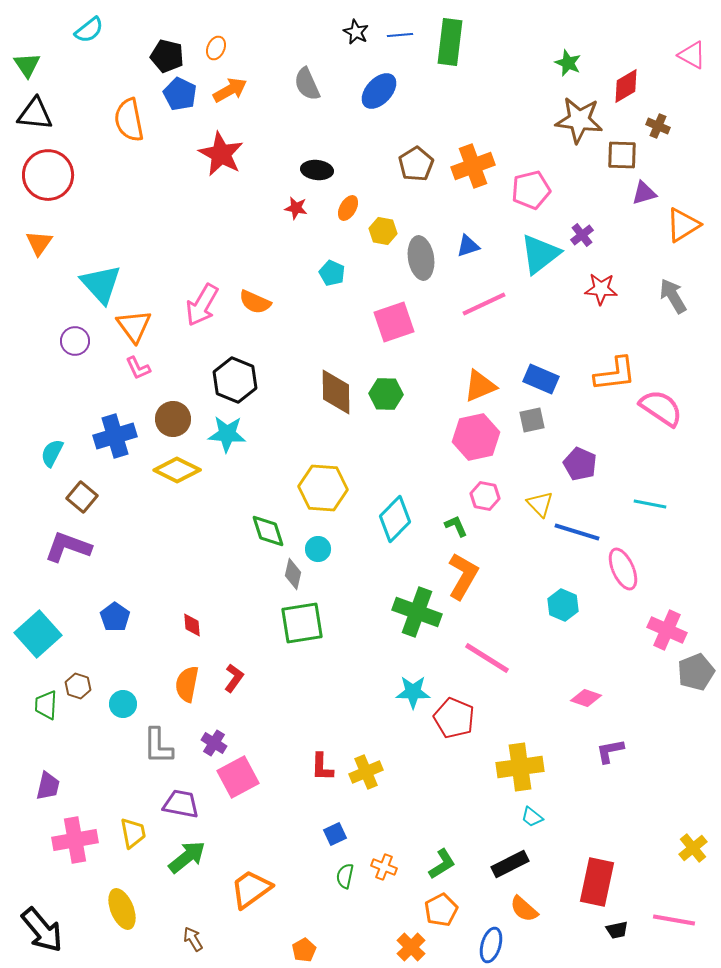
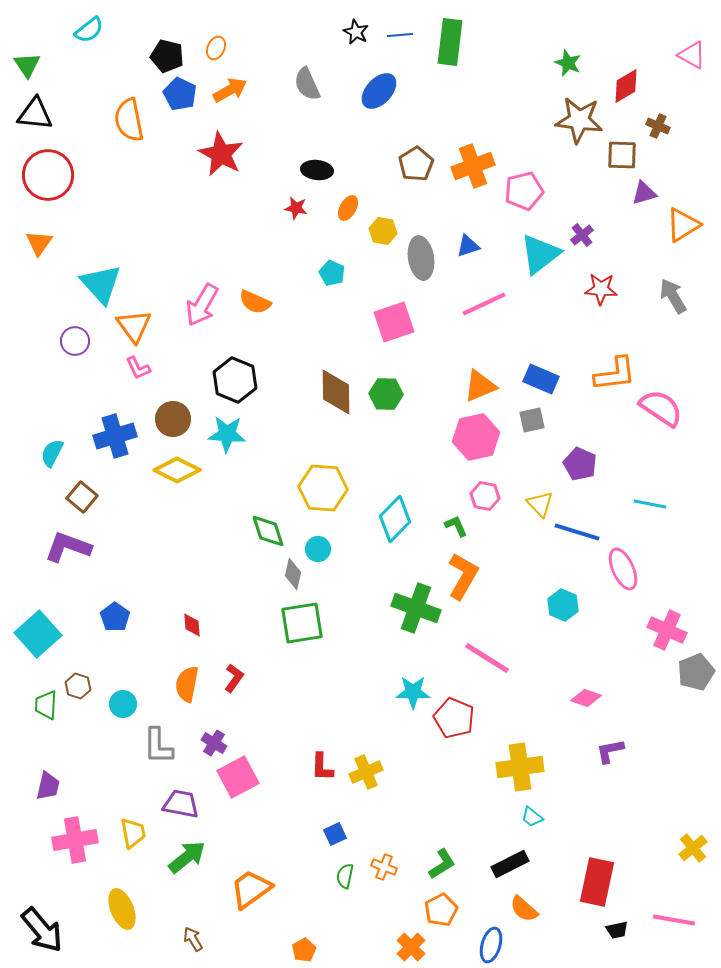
pink pentagon at (531, 190): moved 7 px left, 1 px down
green cross at (417, 612): moved 1 px left, 4 px up
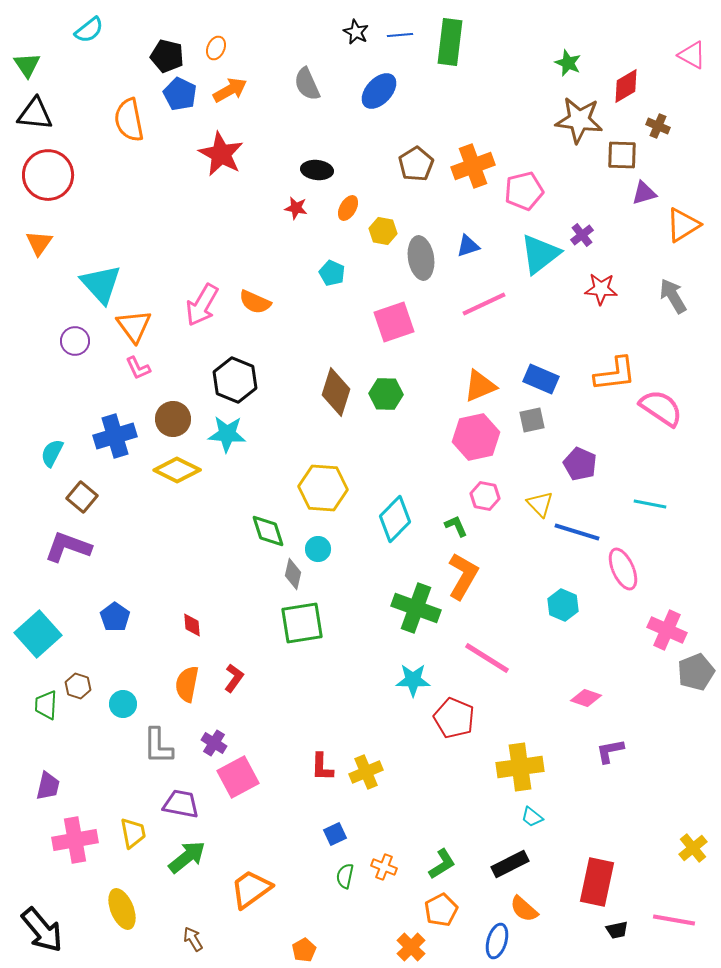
brown diamond at (336, 392): rotated 18 degrees clockwise
cyan star at (413, 692): moved 12 px up
blue ellipse at (491, 945): moved 6 px right, 4 px up
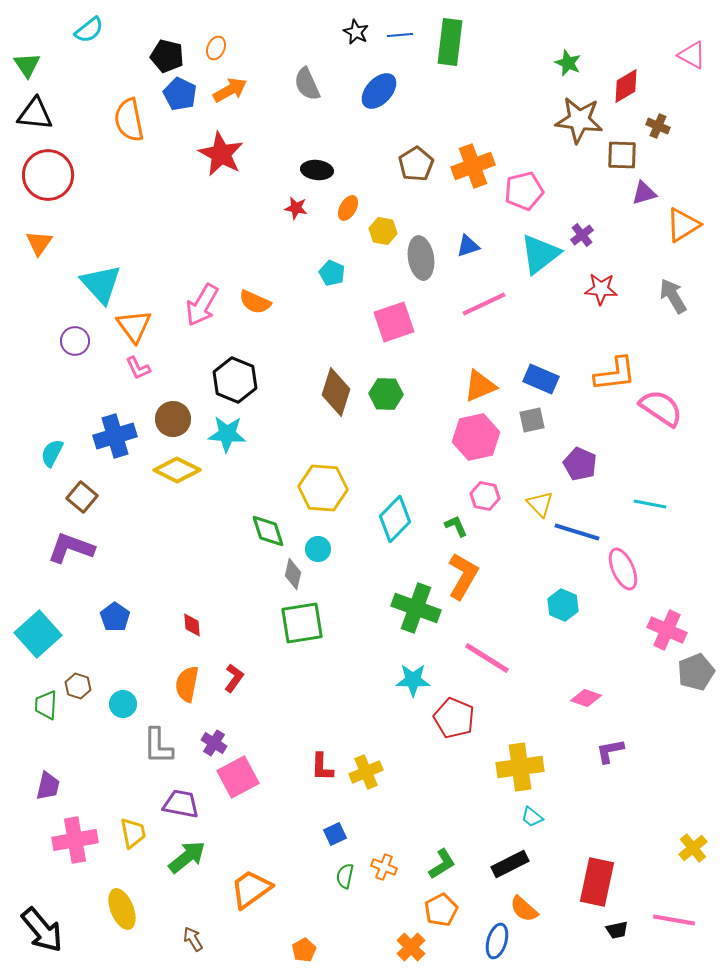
purple L-shape at (68, 547): moved 3 px right, 1 px down
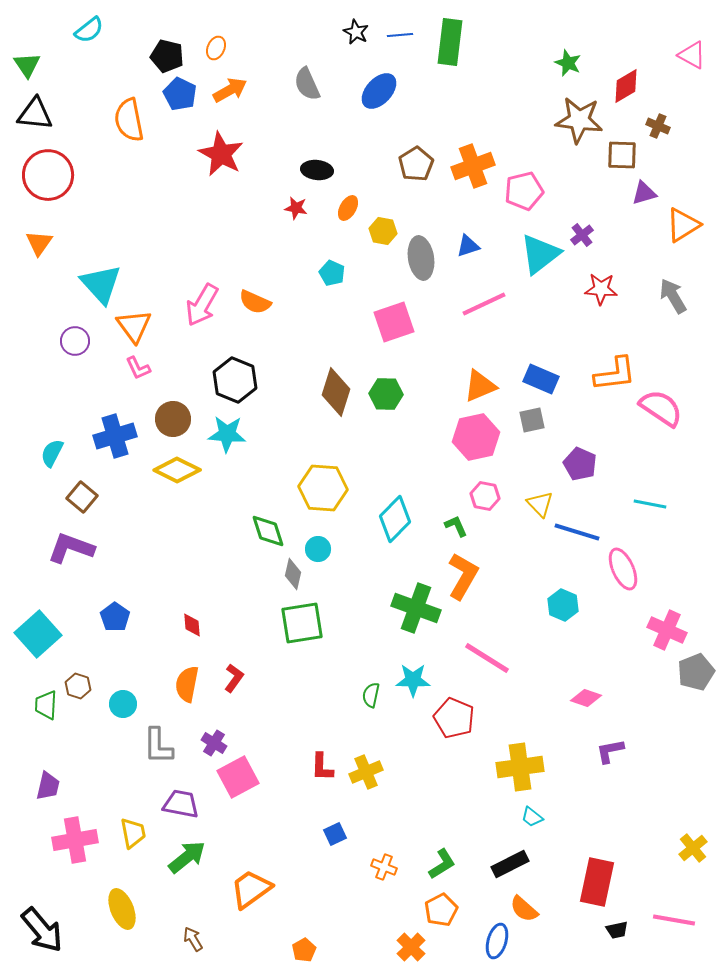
green semicircle at (345, 876): moved 26 px right, 181 px up
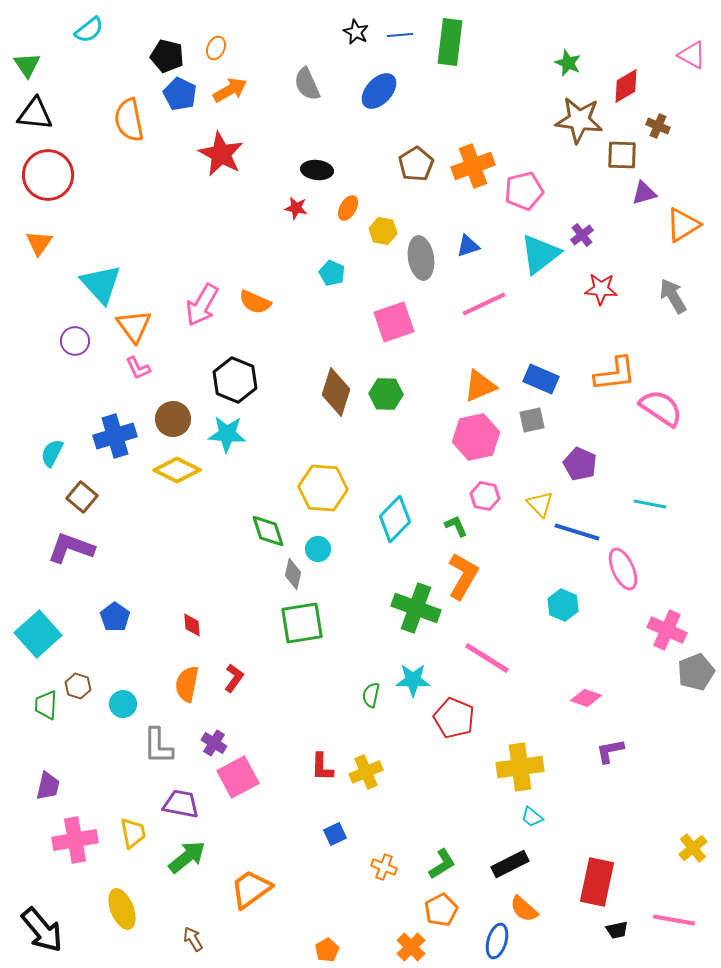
orange pentagon at (304, 950): moved 23 px right
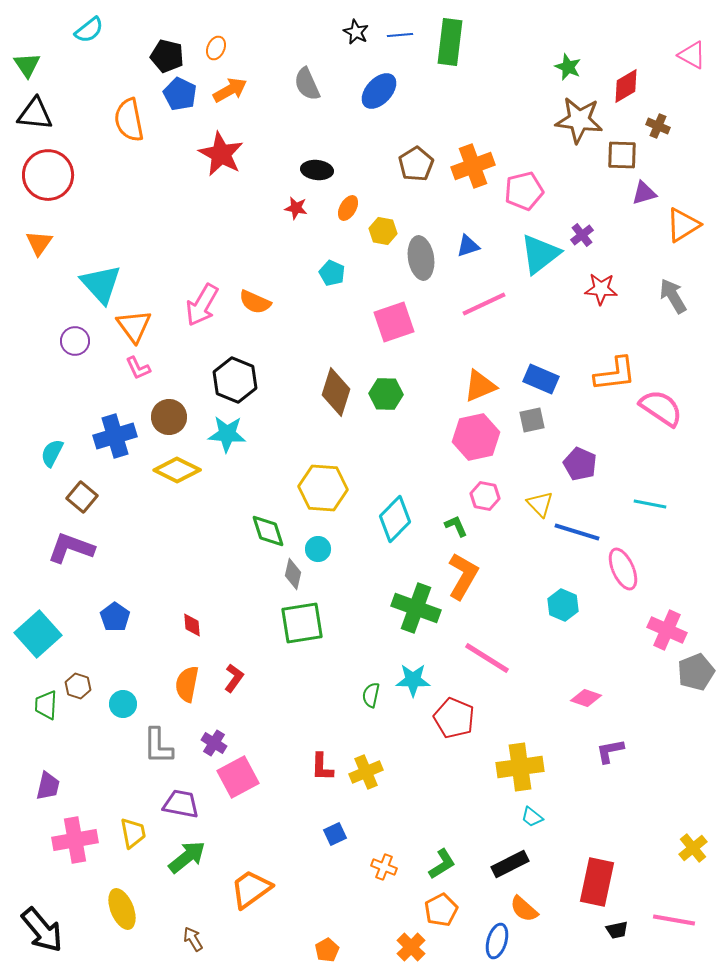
green star at (568, 63): moved 4 px down
brown circle at (173, 419): moved 4 px left, 2 px up
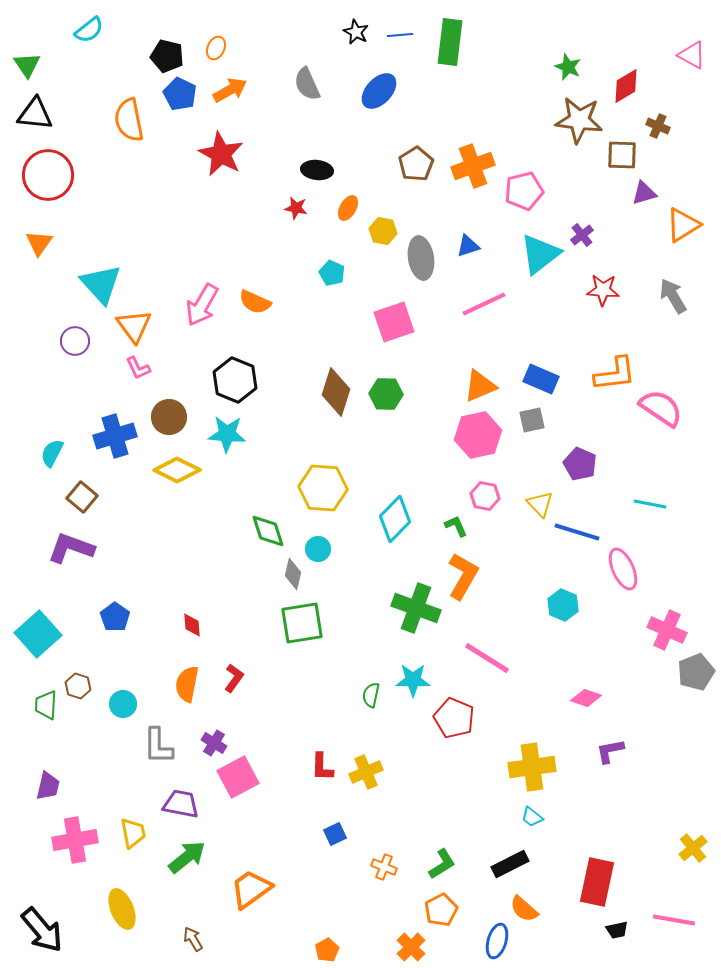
red star at (601, 289): moved 2 px right, 1 px down
pink hexagon at (476, 437): moved 2 px right, 2 px up
yellow cross at (520, 767): moved 12 px right
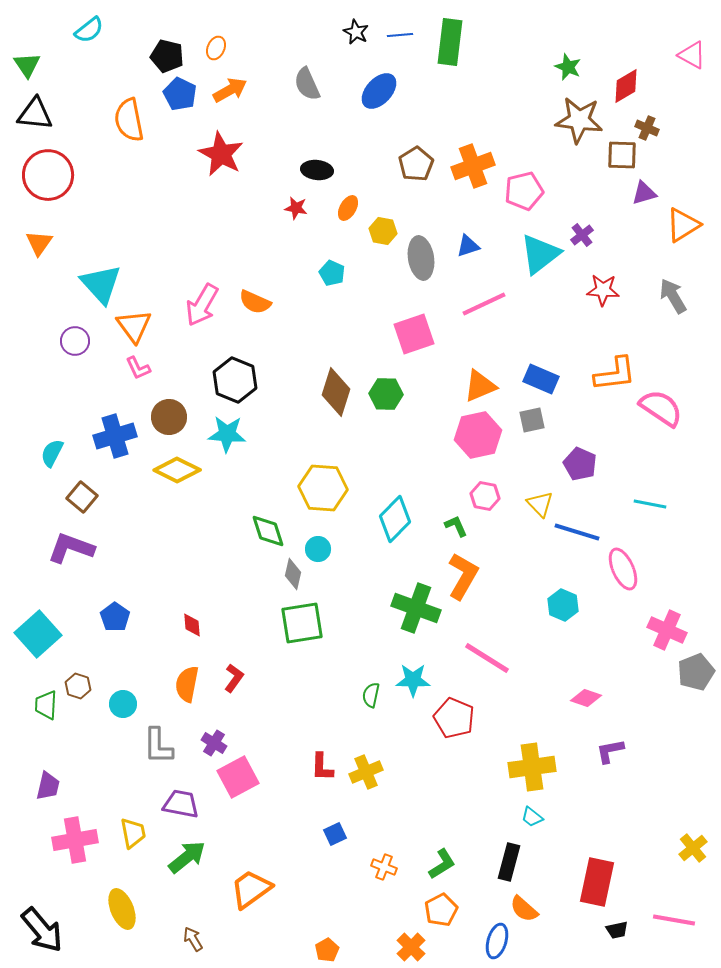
brown cross at (658, 126): moved 11 px left, 2 px down
pink square at (394, 322): moved 20 px right, 12 px down
black rectangle at (510, 864): moved 1 px left, 2 px up; rotated 48 degrees counterclockwise
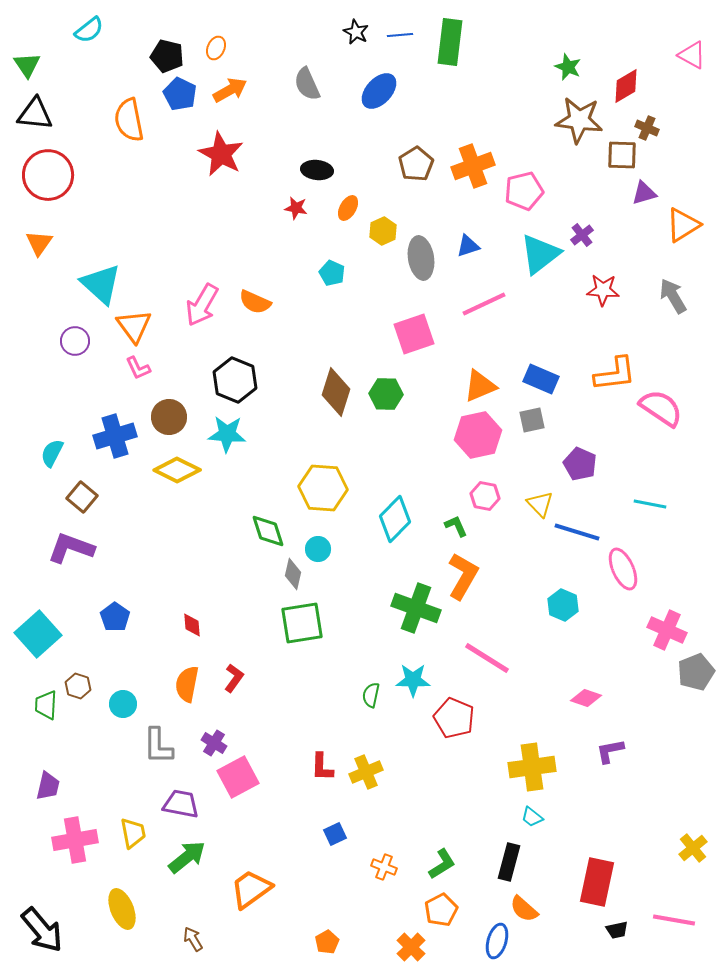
yellow hexagon at (383, 231): rotated 24 degrees clockwise
cyan triangle at (101, 284): rotated 6 degrees counterclockwise
orange pentagon at (327, 950): moved 8 px up
